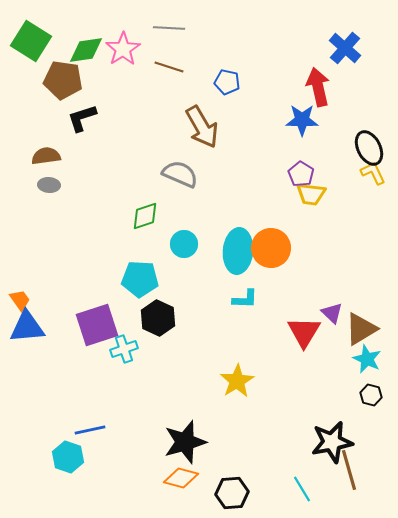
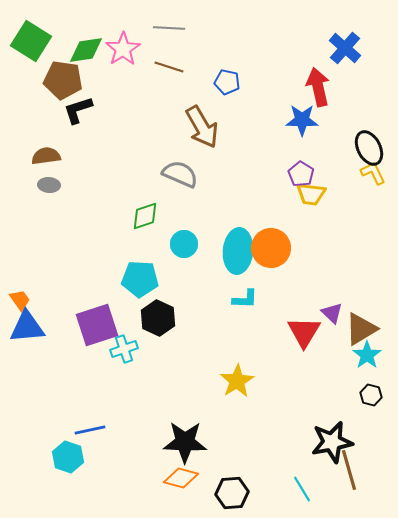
black L-shape at (82, 118): moved 4 px left, 8 px up
cyan star at (367, 359): moved 4 px up; rotated 12 degrees clockwise
black star at (185, 442): rotated 18 degrees clockwise
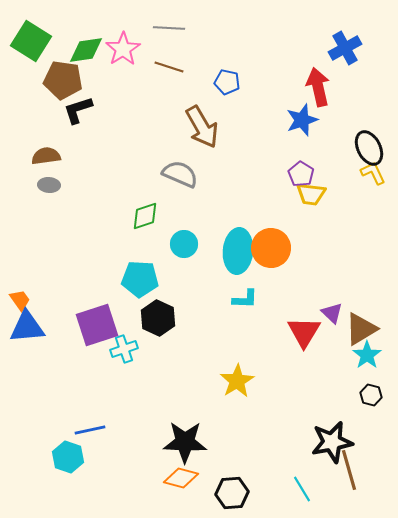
blue cross at (345, 48): rotated 20 degrees clockwise
blue star at (302, 120): rotated 20 degrees counterclockwise
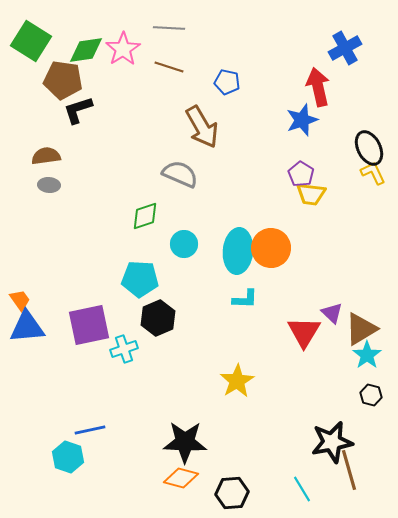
black hexagon at (158, 318): rotated 12 degrees clockwise
purple square at (97, 325): moved 8 px left; rotated 6 degrees clockwise
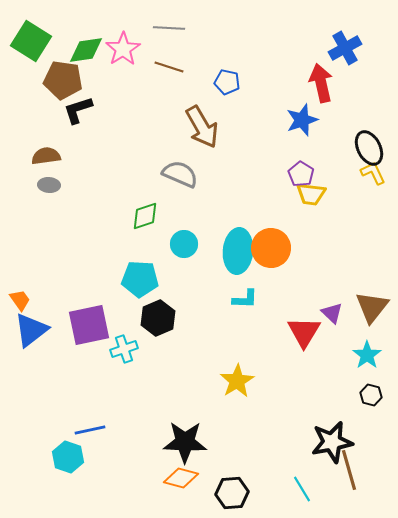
red arrow at (318, 87): moved 3 px right, 4 px up
blue triangle at (27, 327): moved 4 px right, 3 px down; rotated 33 degrees counterclockwise
brown triangle at (361, 329): moved 11 px right, 22 px up; rotated 21 degrees counterclockwise
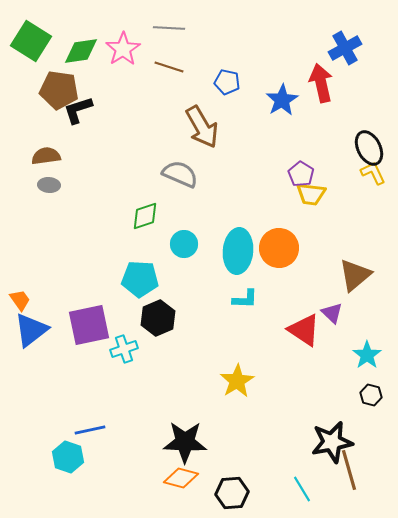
green diamond at (86, 50): moved 5 px left, 1 px down
brown pentagon at (63, 80): moved 4 px left, 10 px down
blue star at (302, 120): moved 20 px left, 20 px up; rotated 12 degrees counterclockwise
orange circle at (271, 248): moved 8 px right
brown triangle at (372, 307): moved 17 px left, 32 px up; rotated 12 degrees clockwise
red triangle at (304, 332): moved 2 px up; rotated 27 degrees counterclockwise
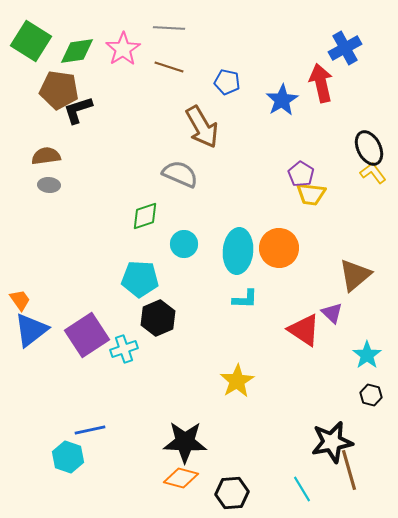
green diamond at (81, 51): moved 4 px left
yellow L-shape at (373, 173): rotated 12 degrees counterclockwise
purple square at (89, 325): moved 2 px left, 10 px down; rotated 21 degrees counterclockwise
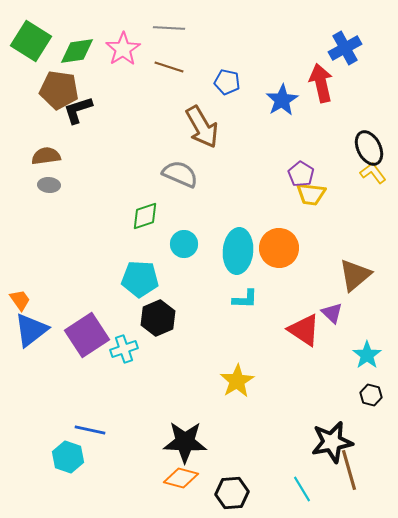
blue line at (90, 430): rotated 24 degrees clockwise
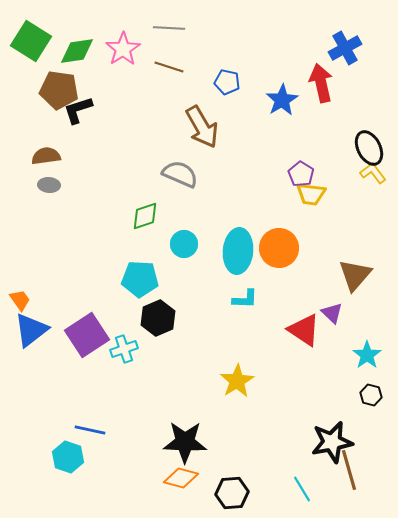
brown triangle at (355, 275): rotated 9 degrees counterclockwise
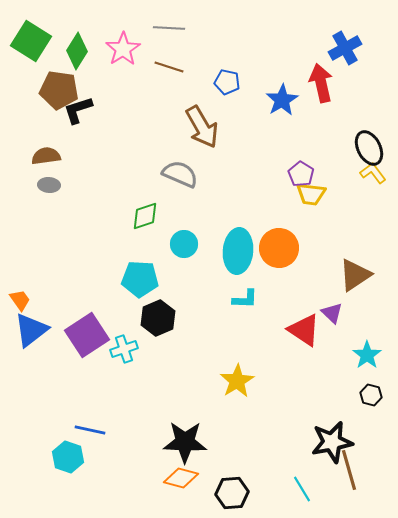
green diamond at (77, 51): rotated 51 degrees counterclockwise
brown triangle at (355, 275): rotated 15 degrees clockwise
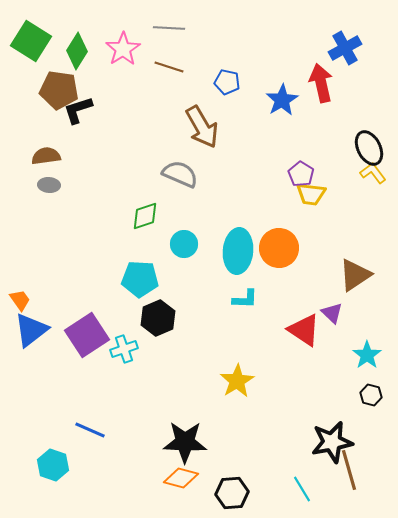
blue line at (90, 430): rotated 12 degrees clockwise
cyan hexagon at (68, 457): moved 15 px left, 8 px down
